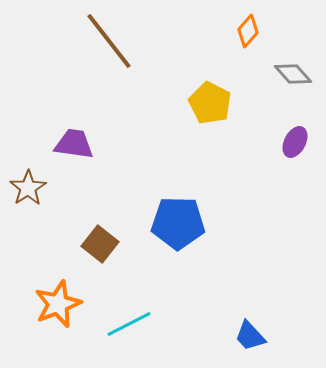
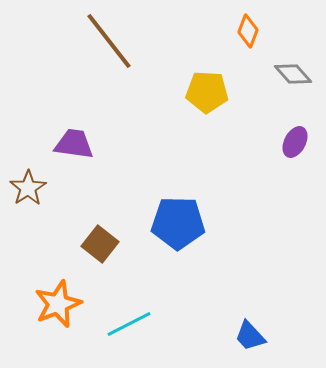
orange diamond: rotated 20 degrees counterclockwise
yellow pentagon: moved 3 px left, 11 px up; rotated 24 degrees counterclockwise
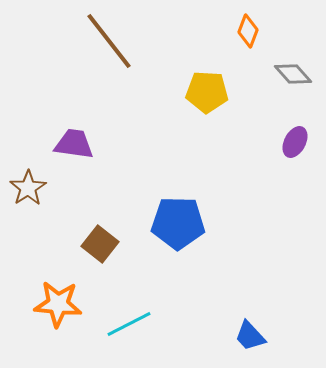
orange star: rotated 27 degrees clockwise
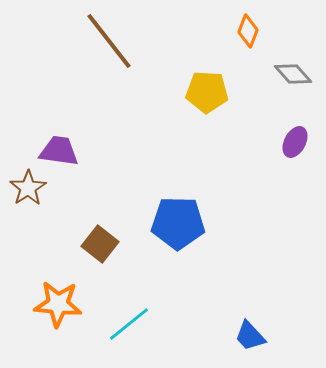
purple trapezoid: moved 15 px left, 7 px down
cyan line: rotated 12 degrees counterclockwise
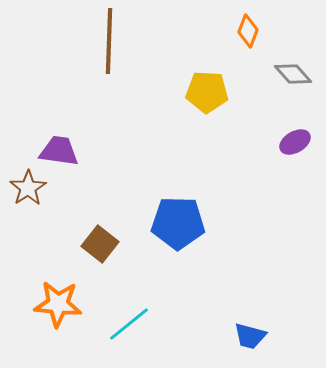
brown line: rotated 40 degrees clockwise
purple ellipse: rotated 32 degrees clockwise
blue trapezoid: rotated 32 degrees counterclockwise
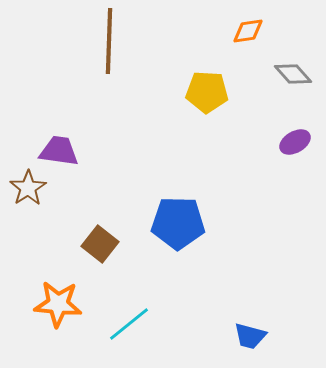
orange diamond: rotated 60 degrees clockwise
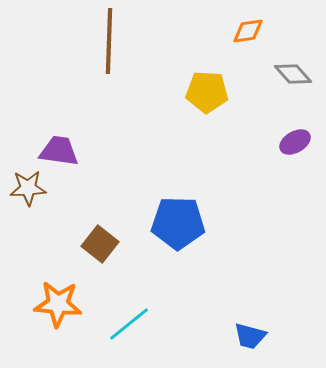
brown star: rotated 30 degrees clockwise
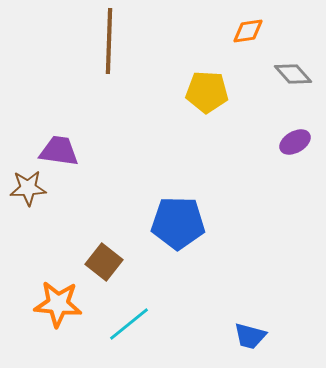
brown square: moved 4 px right, 18 px down
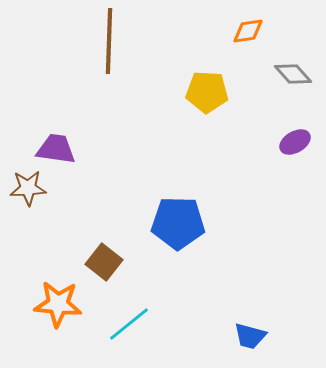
purple trapezoid: moved 3 px left, 2 px up
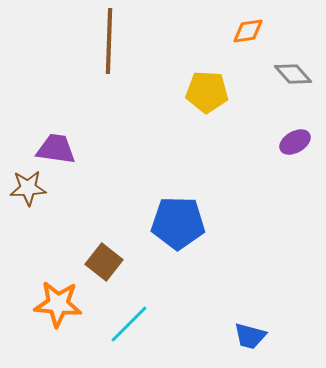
cyan line: rotated 6 degrees counterclockwise
